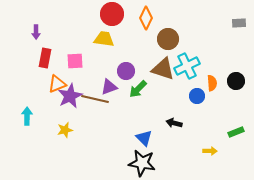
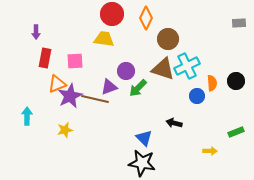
green arrow: moved 1 px up
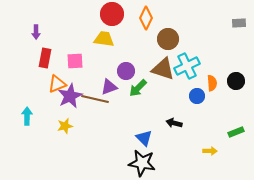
yellow star: moved 4 px up
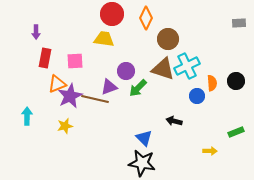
black arrow: moved 2 px up
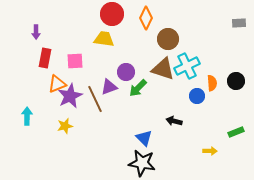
purple circle: moved 1 px down
brown line: rotated 52 degrees clockwise
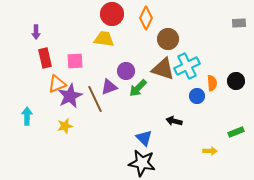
red rectangle: rotated 24 degrees counterclockwise
purple circle: moved 1 px up
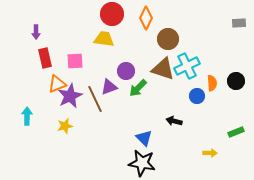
yellow arrow: moved 2 px down
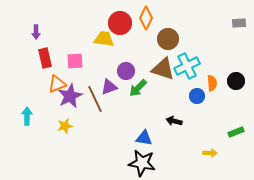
red circle: moved 8 px right, 9 px down
blue triangle: rotated 36 degrees counterclockwise
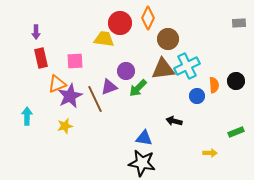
orange diamond: moved 2 px right
red rectangle: moved 4 px left
brown triangle: rotated 25 degrees counterclockwise
orange semicircle: moved 2 px right, 2 px down
